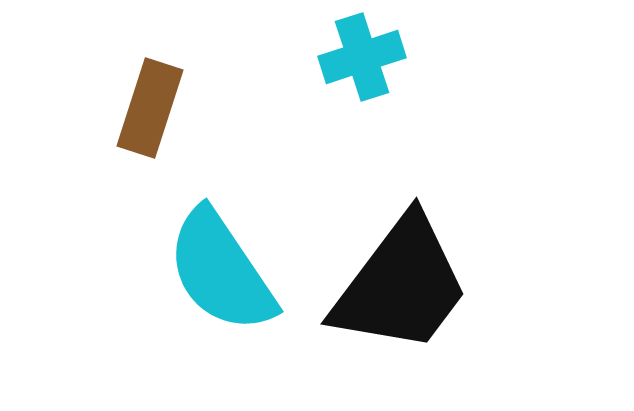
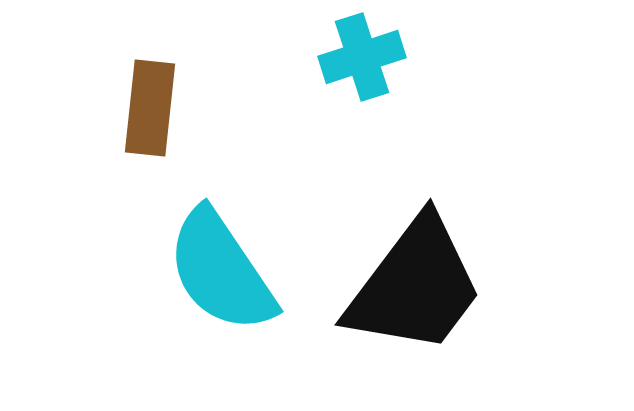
brown rectangle: rotated 12 degrees counterclockwise
black trapezoid: moved 14 px right, 1 px down
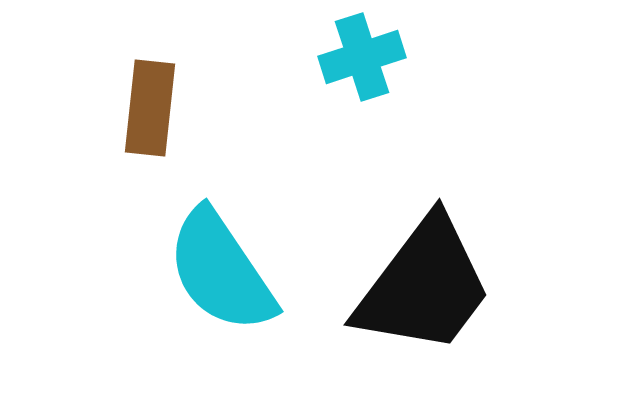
black trapezoid: moved 9 px right
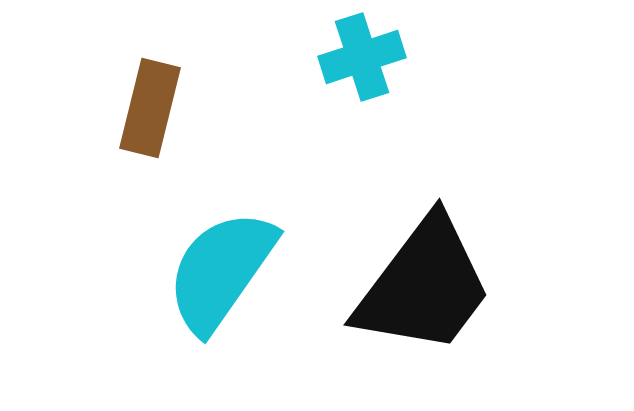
brown rectangle: rotated 8 degrees clockwise
cyan semicircle: rotated 69 degrees clockwise
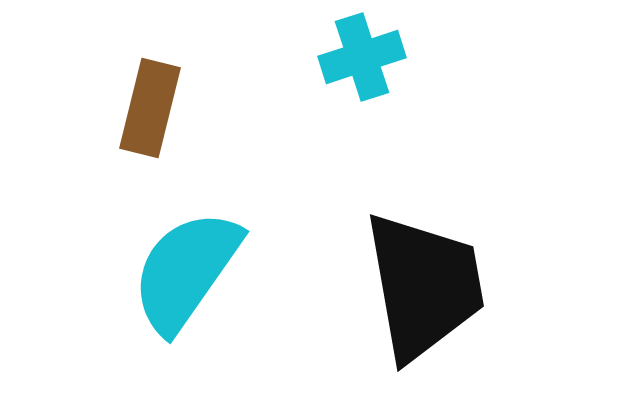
cyan semicircle: moved 35 px left
black trapezoid: rotated 47 degrees counterclockwise
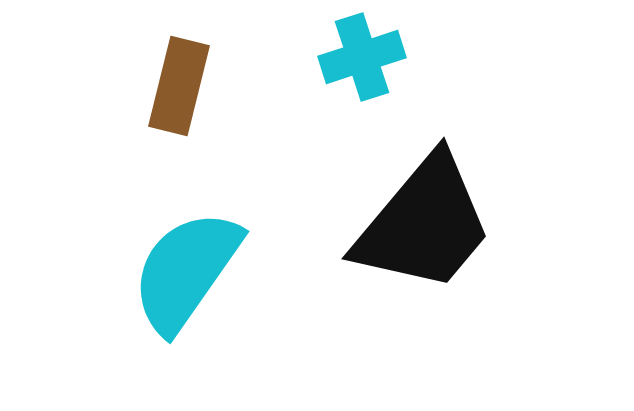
brown rectangle: moved 29 px right, 22 px up
black trapezoid: moved 62 px up; rotated 50 degrees clockwise
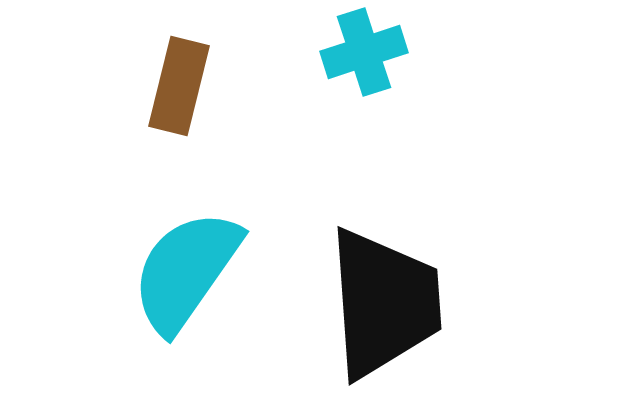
cyan cross: moved 2 px right, 5 px up
black trapezoid: moved 40 px left, 79 px down; rotated 44 degrees counterclockwise
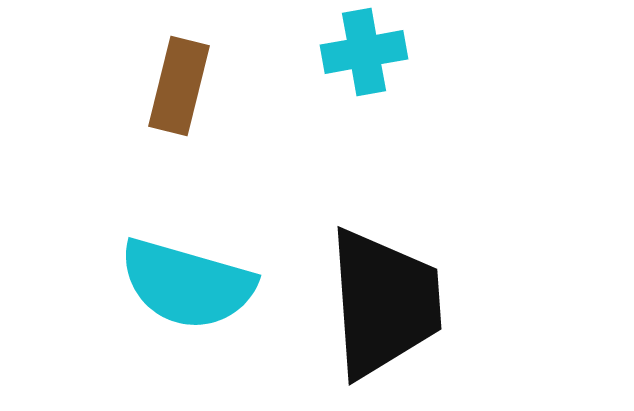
cyan cross: rotated 8 degrees clockwise
cyan semicircle: moved 1 px right, 13 px down; rotated 109 degrees counterclockwise
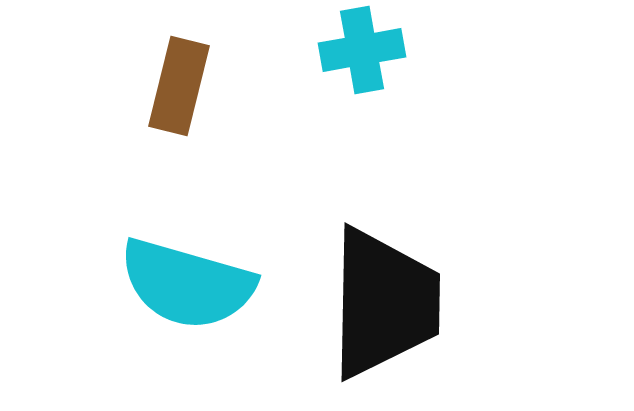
cyan cross: moved 2 px left, 2 px up
black trapezoid: rotated 5 degrees clockwise
